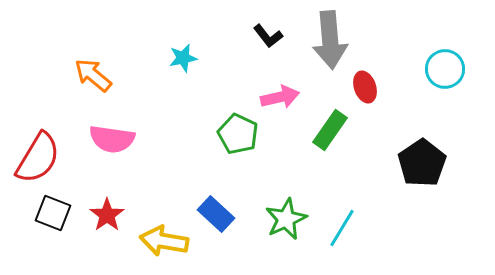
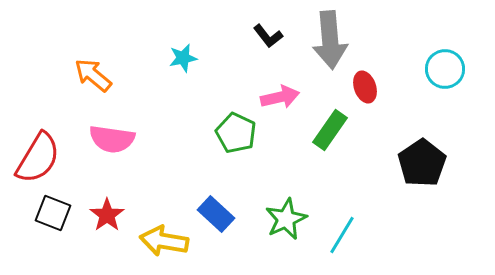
green pentagon: moved 2 px left, 1 px up
cyan line: moved 7 px down
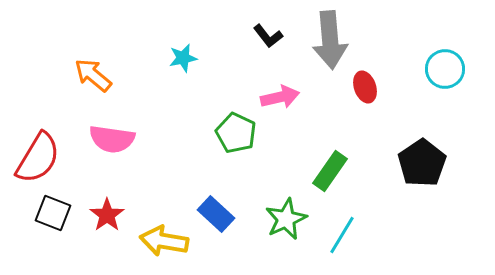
green rectangle: moved 41 px down
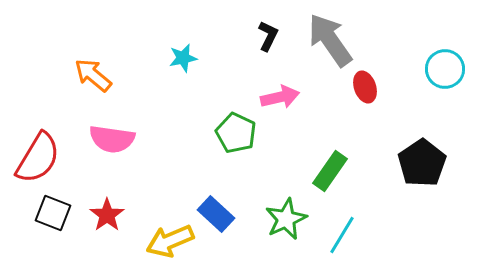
black L-shape: rotated 116 degrees counterclockwise
gray arrow: rotated 150 degrees clockwise
yellow arrow: moved 6 px right; rotated 33 degrees counterclockwise
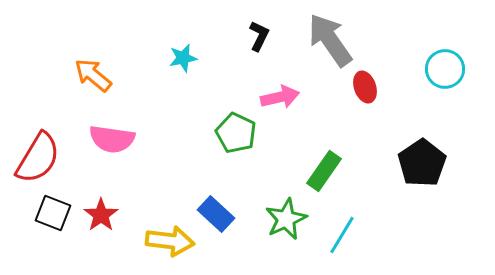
black L-shape: moved 9 px left
green rectangle: moved 6 px left
red star: moved 6 px left
yellow arrow: rotated 150 degrees counterclockwise
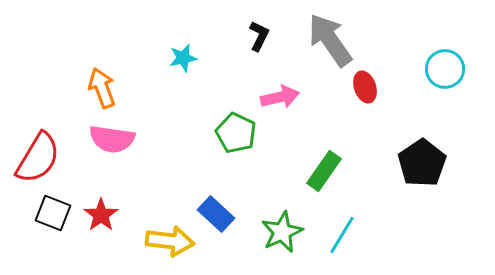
orange arrow: moved 9 px right, 13 px down; rotated 30 degrees clockwise
green star: moved 4 px left, 13 px down
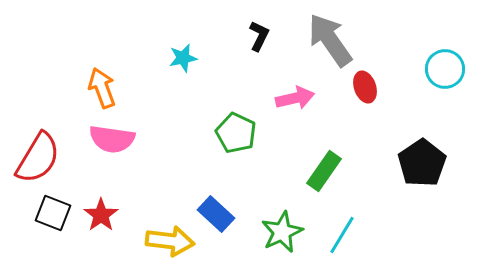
pink arrow: moved 15 px right, 1 px down
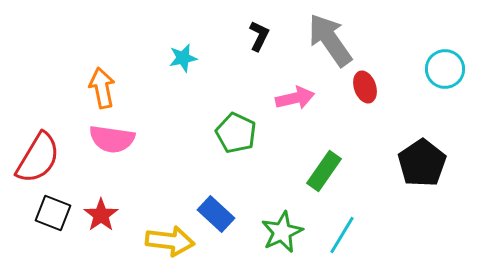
orange arrow: rotated 9 degrees clockwise
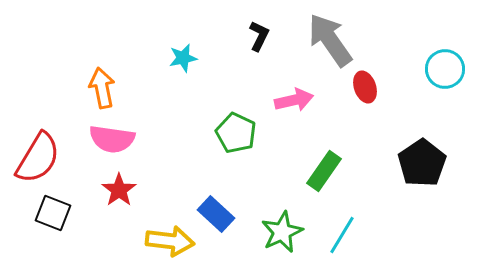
pink arrow: moved 1 px left, 2 px down
red star: moved 18 px right, 25 px up
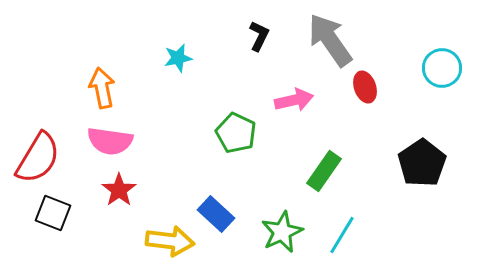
cyan star: moved 5 px left
cyan circle: moved 3 px left, 1 px up
pink semicircle: moved 2 px left, 2 px down
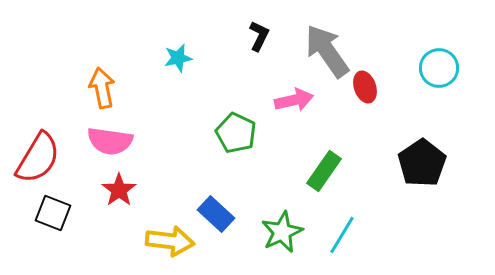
gray arrow: moved 3 px left, 11 px down
cyan circle: moved 3 px left
